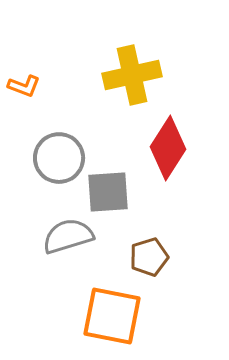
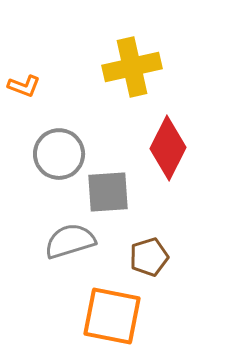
yellow cross: moved 8 px up
red diamond: rotated 6 degrees counterclockwise
gray circle: moved 4 px up
gray semicircle: moved 2 px right, 5 px down
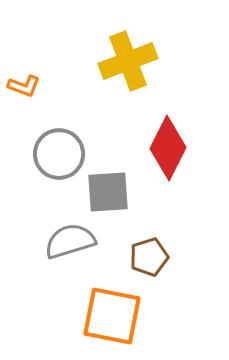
yellow cross: moved 4 px left, 6 px up; rotated 8 degrees counterclockwise
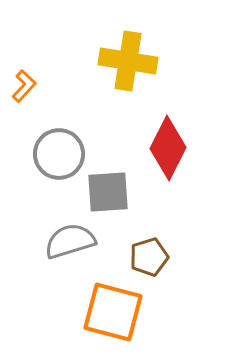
yellow cross: rotated 30 degrees clockwise
orange L-shape: rotated 68 degrees counterclockwise
orange square: moved 1 px right, 4 px up; rotated 4 degrees clockwise
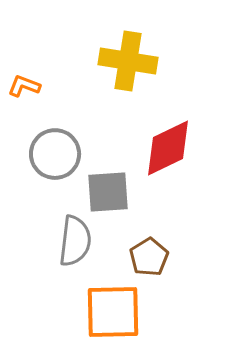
orange L-shape: rotated 112 degrees counterclockwise
red diamond: rotated 38 degrees clockwise
gray circle: moved 4 px left
gray semicircle: moved 5 px right; rotated 114 degrees clockwise
brown pentagon: rotated 15 degrees counterclockwise
orange square: rotated 16 degrees counterclockwise
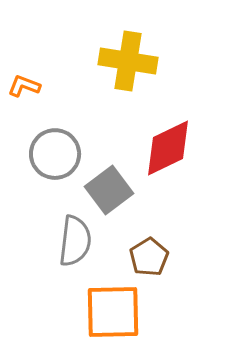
gray square: moved 1 px right, 2 px up; rotated 33 degrees counterclockwise
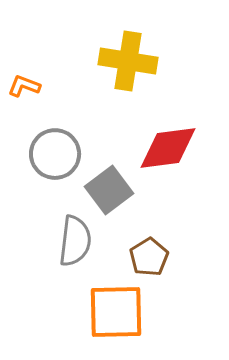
red diamond: rotated 18 degrees clockwise
orange square: moved 3 px right
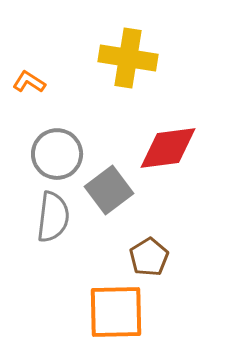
yellow cross: moved 3 px up
orange L-shape: moved 5 px right, 4 px up; rotated 12 degrees clockwise
gray circle: moved 2 px right
gray semicircle: moved 22 px left, 24 px up
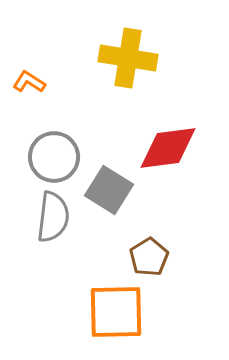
gray circle: moved 3 px left, 3 px down
gray square: rotated 21 degrees counterclockwise
